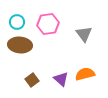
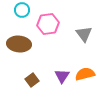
cyan circle: moved 5 px right, 12 px up
brown ellipse: moved 1 px left, 1 px up
purple triangle: moved 1 px right, 3 px up; rotated 21 degrees clockwise
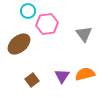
cyan circle: moved 6 px right, 1 px down
pink hexagon: moved 1 px left
brown ellipse: rotated 45 degrees counterclockwise
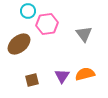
brown square: rotated 24 degrees clockwise
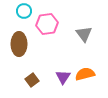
cyan circle: moved 4 px left
brown ellipse: rotated 50 degrees counterclockwise
purple triangle: moved 1 px right, 1 px down
brown square: rotated 24 degrees counterclockwise
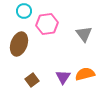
brown ellipse: rotated 20 degrees clockwise
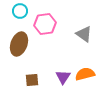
cyan circle: moved 4 px left
pink hexagon: moved 2 px left
gray triangle: rotated 18 degrees counterclockwise
brown square: rotated 32 degrees clockwise
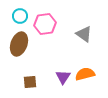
cyan circle: moved 5 px down
brown square: moved 2 px left, 2 px down
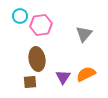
pink hexagon: moved 4 px left, 1 px down
gray triangle: rotated 36 degrees clockwise
brown ellipse: moved 18 px right, 15 px down; rotated 30 degrees counterclockwise
orange semicircle: moved 1 px right; rotated 12 degrees counterclockwise
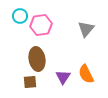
gray triangle: moved 2 px right, 5 px up
orange semicircle: rotated 90 degrees counterclockwise
